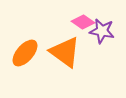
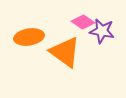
orange ellipse: moved 4 px right, 16 px up; rotated 40 degrees clockwise
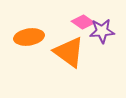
purple star: rotated 15 degrees counterclockwise
orange triangle: moved 4 px right
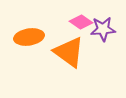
pink diamond: moved 2 px left
purple star: moved 1 px right, 2 px up
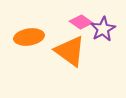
purple star: rotated 25 degrees counterclockwise
orange triangle: moved 1 px right, 1 px up
